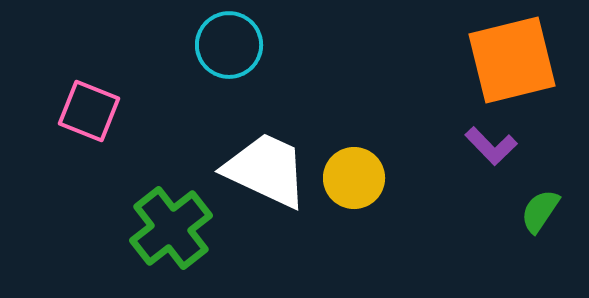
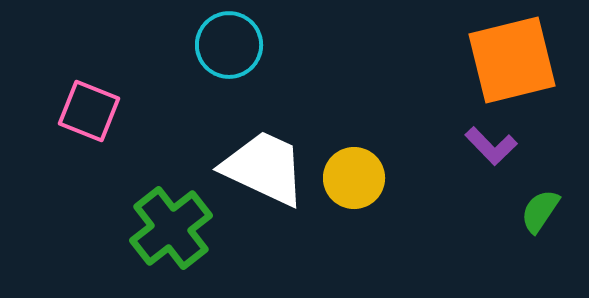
white trapezoid: moved 2 px left, 2 px up
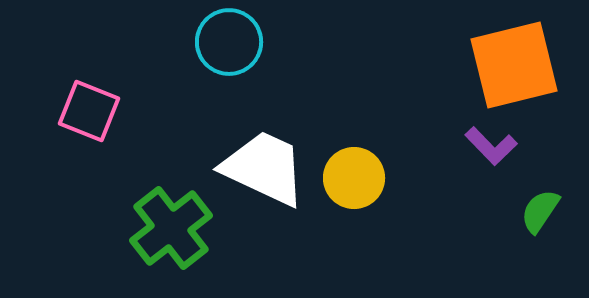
cyan circle: moved 3 px up
orange square: moved 2 px right, 5 px down
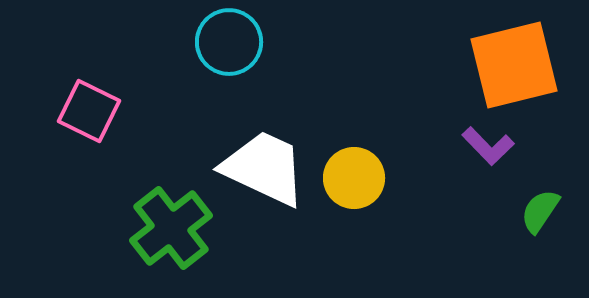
pink square: rotated 4 degrees clockwise
purple L-shape: moved 3 px left
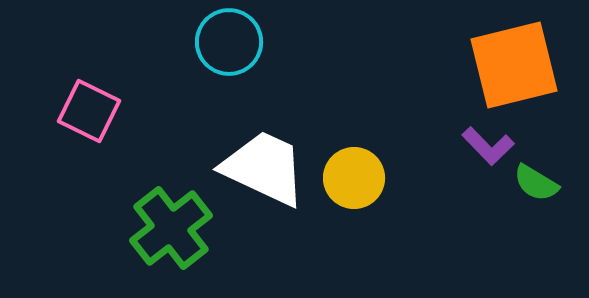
green semicircle: moved 4 px left, 28 px up; rotated 93 degrees counterclockwise
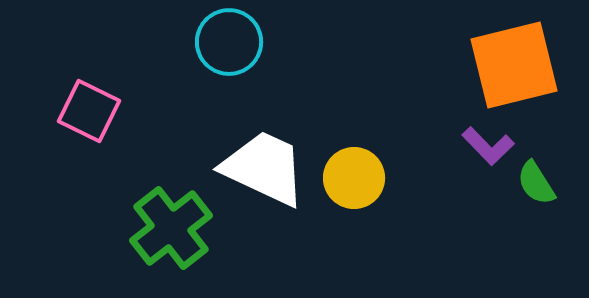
green semicircle: rotated 27 degrees clockwise
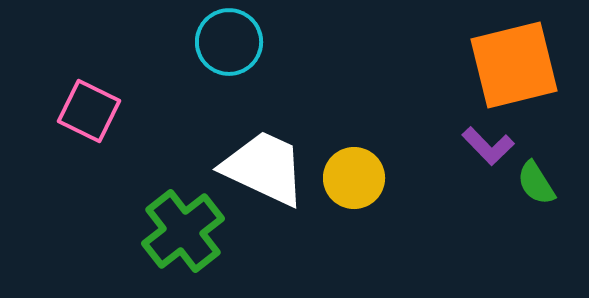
green cross: moved 12 px right, 3 px down
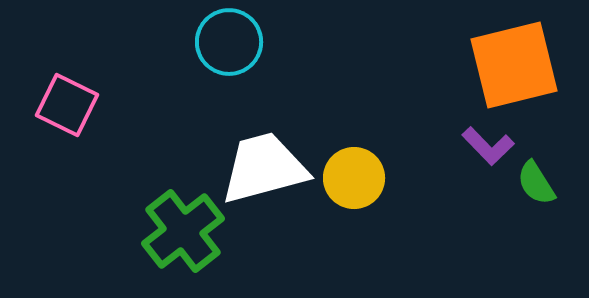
pink square: moved 22 px left, 6 px up
white trapezoid: rotated 40 degrees counterclockwise
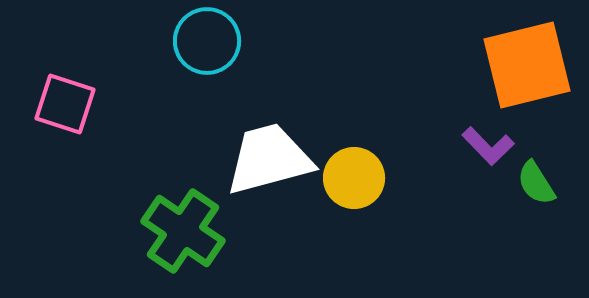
cyan circle: moved 22 px left, 1 px up
orange square: moved 13 px right
pink square: moved 2 px left, 1 px up; rotated 8 degrees counterclockwise
white trapezoid: moved 5 px right, 9 px up
green cross: rotated 18 degrees counterclockwise
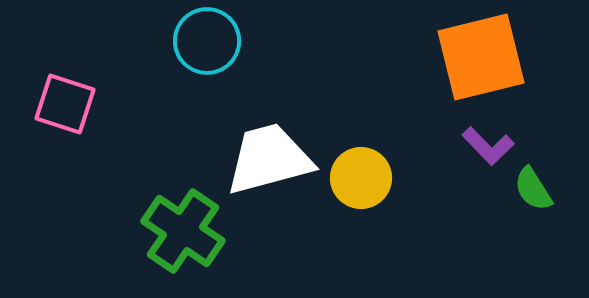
orange square: moved 46 px left, 8 px up
yellow circle: moved 7 px right
green semicircle: moved 3 px left, 6 px down
